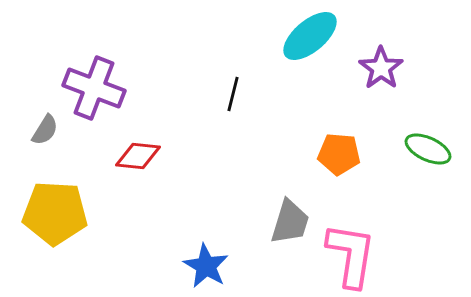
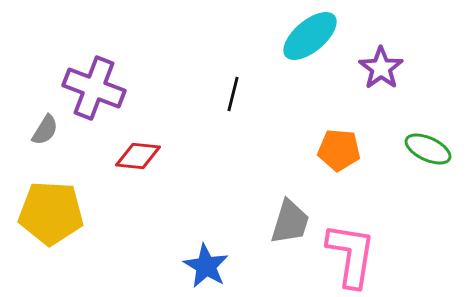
orange pentagon: moved 4 px up
yellow pentagon: moved 4 px left
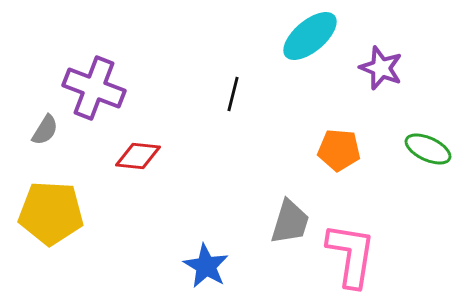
purple star: rotated 15 degrees counterclockwise
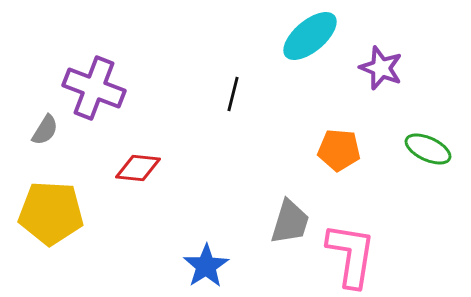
red diamond: moved 12 px down
blue star: rotated 9 degrees clockwise
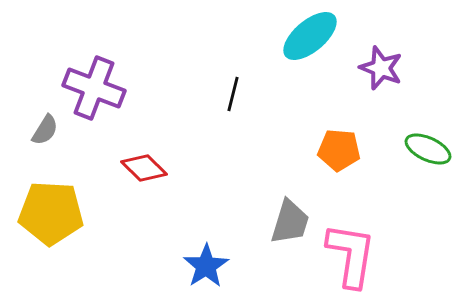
red diamond: moved 6 px right; rotated 39 degrees clockwise
